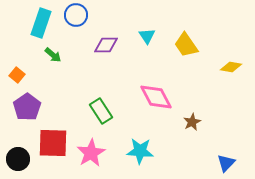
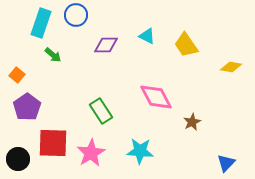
cyan triangle: rotated 30 degrees counterclockwise
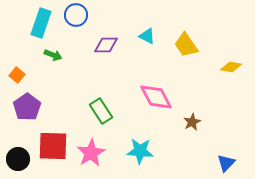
green arrow: rotated 18 degrees counterclockwise
red square: moved 3 px down
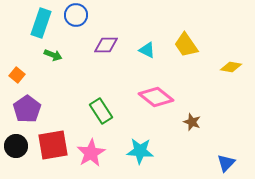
cyan triangle: moved 14 px down
pink diamond: rotated 24 degrees counterclockwise
purple pentagon: moved 2 px down
brown star: rotated 24 degrees counterclockwise
red square: moved 1 px up; rotated 12 degrees counterclockwise
black circle: moved 2 px left, 13 px up
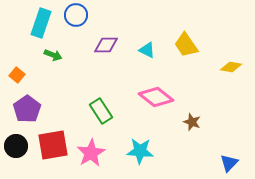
blue triangle: moved 3 px right
